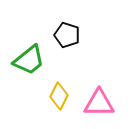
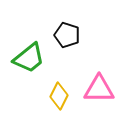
green trapezoid: moved 2 px up
pink triangle: moved 14 px up
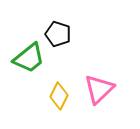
black pentagon: moved 9 px left, 1 px up
pink triangle: rotated 44 degrees counterclockwise
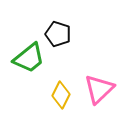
yellow diamond: moved 2 px right, 1 px up
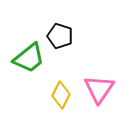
black pentagon: moved 2 px right, 2 px down
pink triangle: rotated 12 degrees counterclockwise
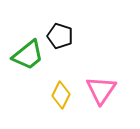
green trapezoid: moved 1 px left, 3 px up
pink triangle: moved 2 px right, 1 px down
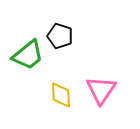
yellow diamond: rotated 28 degrees counterclockwise
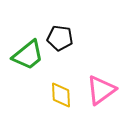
black pentagon: moved 2 px down; rotated 10 degrees counterclockwise
pink triangle: rotated 20 degrees clockwise
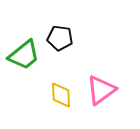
green trapezoid: moved 4 px left
